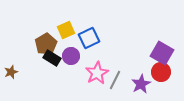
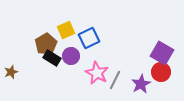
pink star: rotated 15 degrees counterclockwise
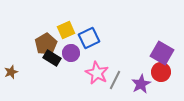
purple circle: moved 3 px up
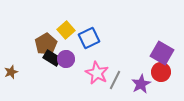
yellow square: rotated 18 degrees counterclockwise
purple circle: moved 5 px left, 6 px down
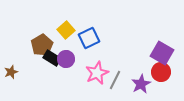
brown pentagon: moved 4 px left, 1 px down
pink star: rotated 20 degrees clockwise
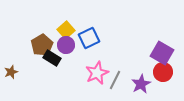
purple circle: moved 14 px up
red circle: moved 2 px right
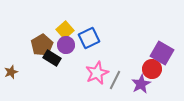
yellow square: moved 1 px left
red circle: moved 11 px left, 3 px up
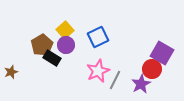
blue square: moved 9 px right, 1 px up
pink star: moved 1 px right, 2 px up
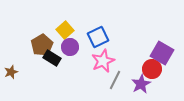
purple circle: moved 4 px right, 2 px down
pink star: moved 5 px right, 10 px up
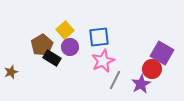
blue square: moved 1 px right; rotated 20 degrees clockwise
